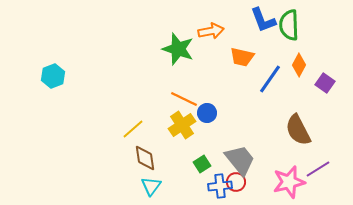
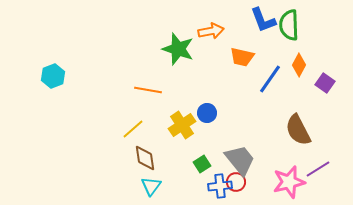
orange line: moved 36 px left, 9 px up; rotated 16 degrees counterclockwise
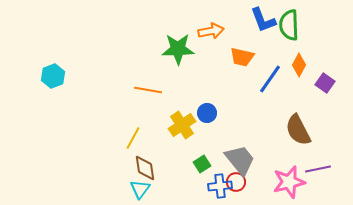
green star: rotated 20 degrees counterclockwise
yellow line: moved 9 px down; rotated 20 degrees counterclockwise
brown diamond: moved 10 px down
purple line: rotated 20 degrees clockwise
cyan triangle: moved 11 px left, 3 px down
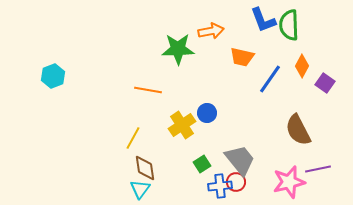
orange diamond: moved 3 px right, 1 px down
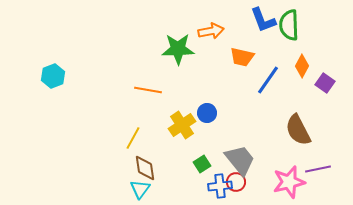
blue line: moved 2 px left, 1 px down
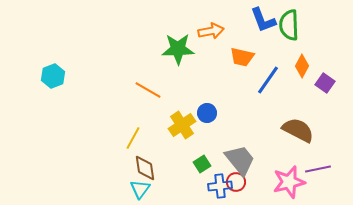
orange line: rotated 20 degrees clockwise
brown semicircle: rotated 144 degrees clockwise
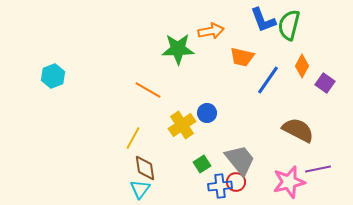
green semicircle: rotated 16 degrees clockwise
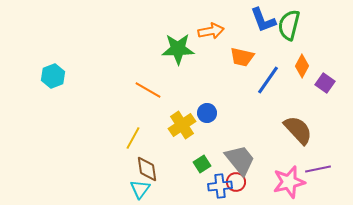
brown semicircle: rotated 20 degrees clockwise
brown diamond: moved 2 px right, 1 px down
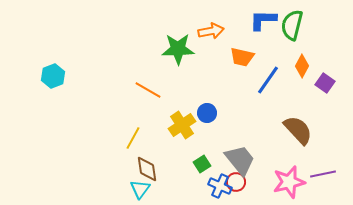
blue L-shape: rotated 112 degrees clockwise
green semicircle: moved 3 px right
purple line: moved 5 px right, 5 px down
blue cross: rotated 30 degrees clockwise
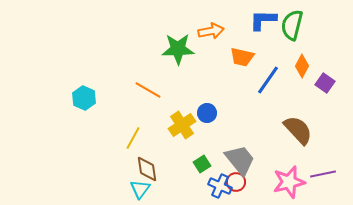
cyan hexagon: moved 31 px right, 22 px down; rotated 15 degrees counterclockwise
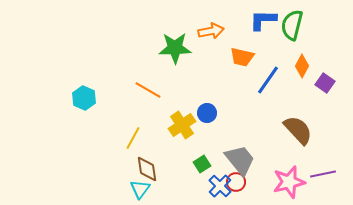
green star: moved 3 px left, 1 px up
blue cross: rotated 20 degrees clockwise
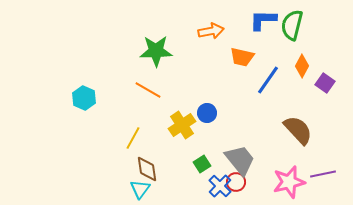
green star: moved 19 px left, 3 px down
